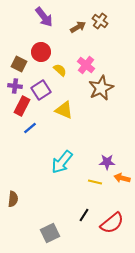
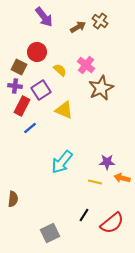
red circle: moved 4 px left
brown square: moved 3 px down
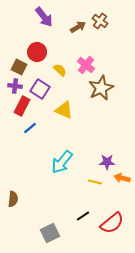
purple square: moved 1 px left, 1 px up; rotated 24 degrees counterclockwise
black line: moved 1 px left, 1 px down; rotated 24 degrees clockwise
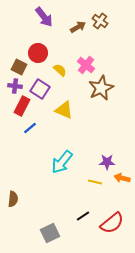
red circle: moved 1 px right, 1 px down
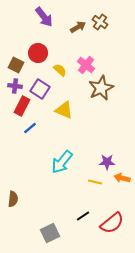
brown cross: moved 1 px down
brown square: moved 3 px left, 2 px up
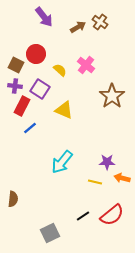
red circle: moved 2 px left, 1 px down
brown star: moved 11 px right, 8 px down; rotated 10 degrees counterclockwise
red semicircle: moved 8 px up
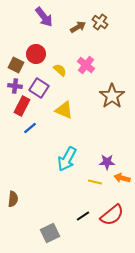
purple square: moved 1 px left, 1 px up
cyan arrow: moved 5 px right, 3 px up; rotated 10 degrees counterclockwise
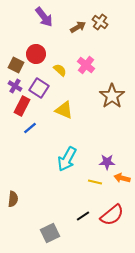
purple cross: rotated 24 degrees clockwise
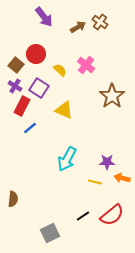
brown square: rotated 14 degrees clockwise
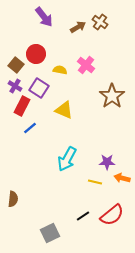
yellow semicircle: rotated 32 degrees counterclockwise
